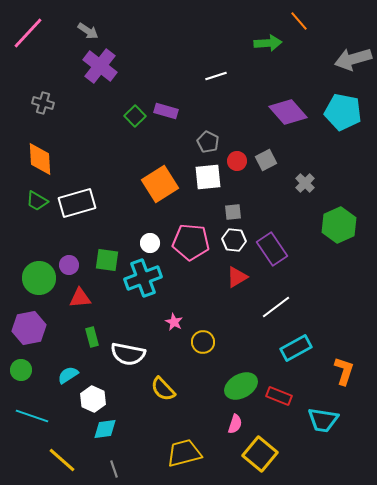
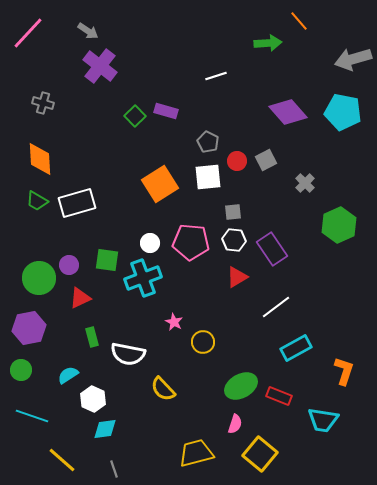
red triangle at (80, 298): rotated 20 degrees counterclockwise
yellow trapezoid at (184, 453): moved 12 px right
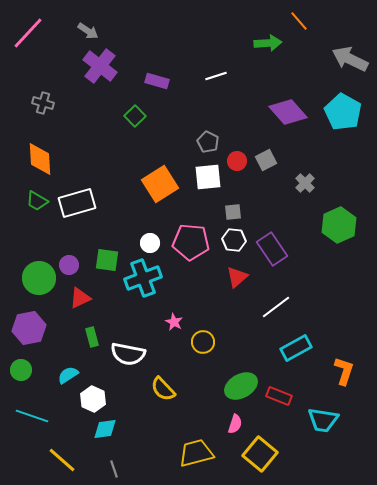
gray arrow at (353, 59): moved 3 px left; rotated 42 degrees clockwise
purple rectangle at (166, 111): moved 9 px left, 30 px up
cyan pentagon at (343, 112): rotated 18 degrees clockwise
red triangle at (237, 277): rotated 10 degrees counterclockwise
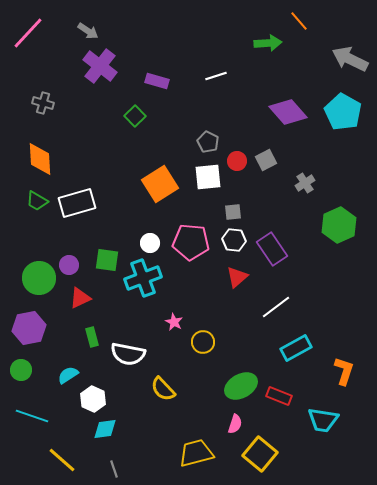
gray cross at (305, 183): rotated 12 degrees clockwise
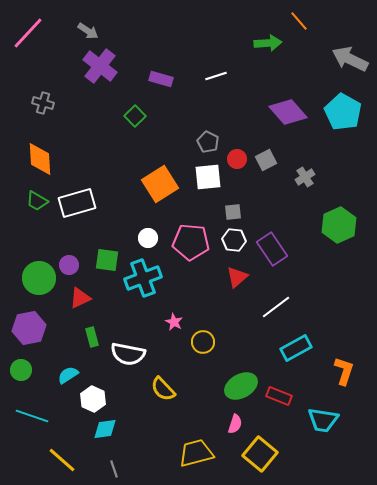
purple rectangle at (157, 81): moved 4 px right, 2 px up
red circle at (237, 161): moved 2 px up
gray cross at (305, 183): moved 6 px up
white circle at (150, 243): moved 2 px left, 5 px up
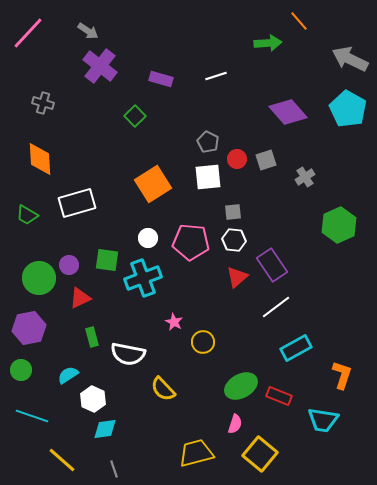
cyan pentagon at (343, 112): moved 5 px right, 3 px up
gray square at (266, 160): rotated 10 degrees clockwise
orange square at (160, 184): moved 7 px left
green trapezoid at (37, 201): moved 10 px left, 14 px down
purple rectangle at (272, 249): moved 16 px down
orange L-shape at (344, 371): moved 2 px left, 4 px down
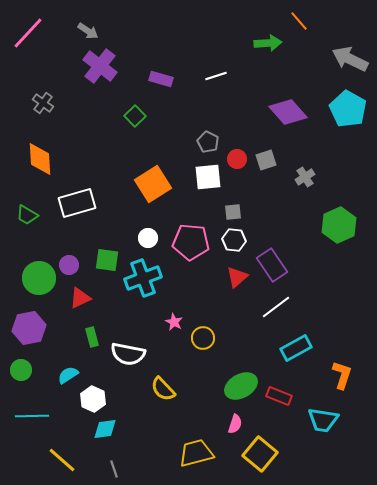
gray cross at (43, 103): rotated 20 degrees clockwise
yellow circle at (203, 342): moved 4 px up
cyan line at (32, 416): rotated 20 degrees counterclockwise
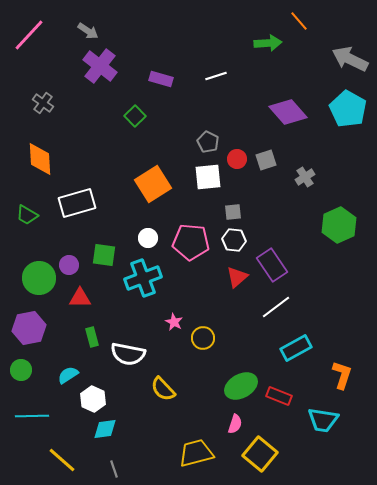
pink line at (28, 33): moved 1 px right, 2 px down
green square at (107, 260): moved 3 px left, 5 px up
red triangle at (80, 298): rotated 25 degrees clockwise
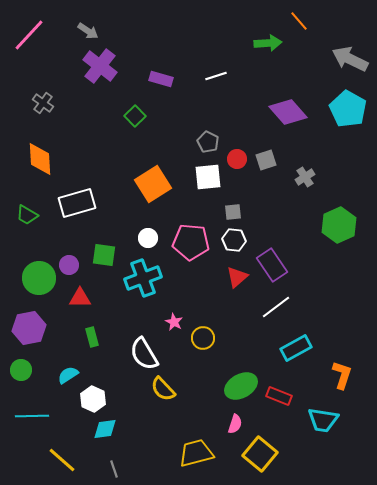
white semicircle at (128, 354): moved 16 px right; rotated 48 degrees clockwise
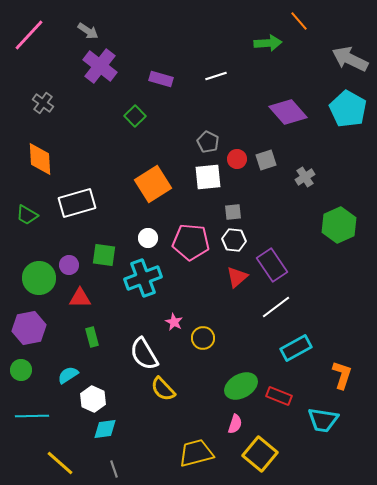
yellow line at (62, 460): moved 2 px left, 3 px down
